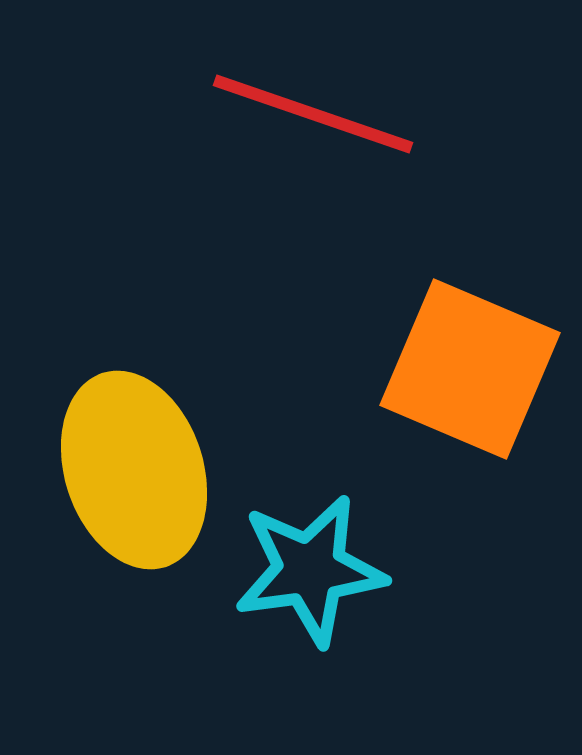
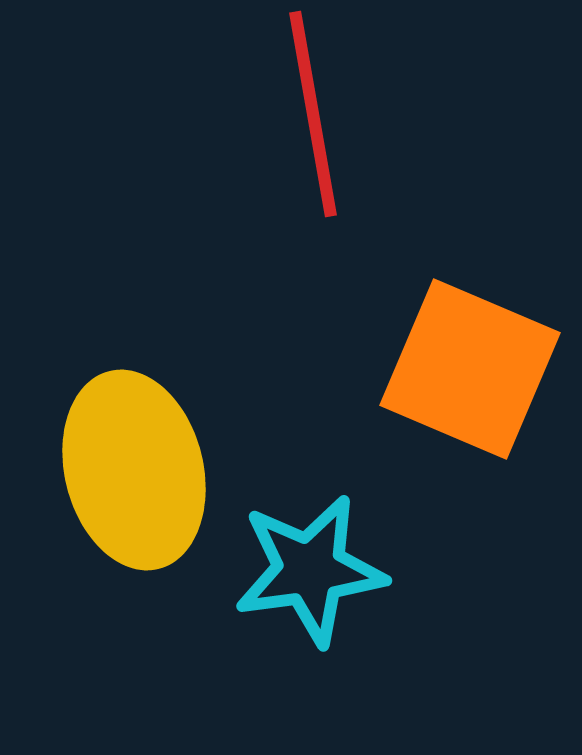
red line: rotated 61 degrees clockwise
yellow ellipse: rotated 4 degrees clockwise
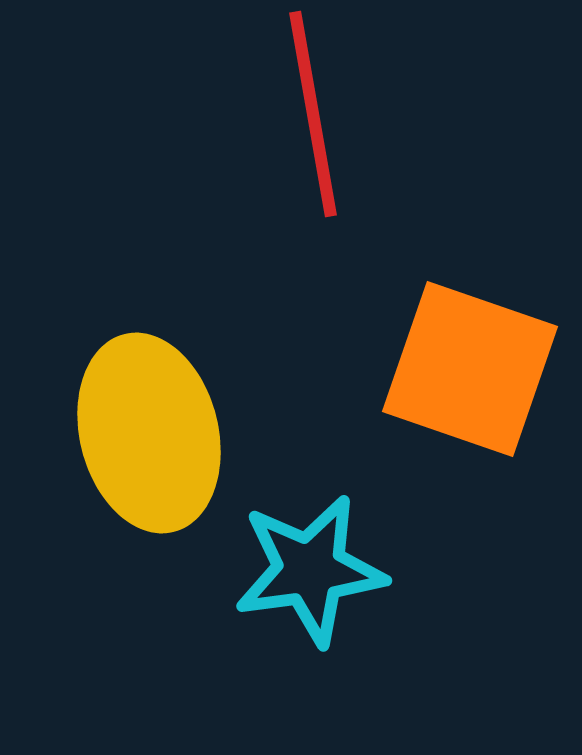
orange square: rotated 4 degrees counterclockwise
yellow ellipse: moved 15 px right, 37 px up
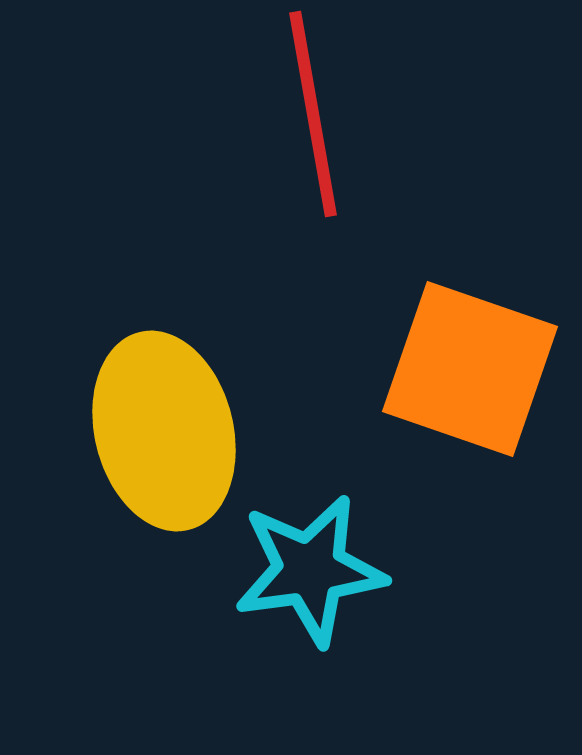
yellow ellipse: moved 15 px right, 2 px up
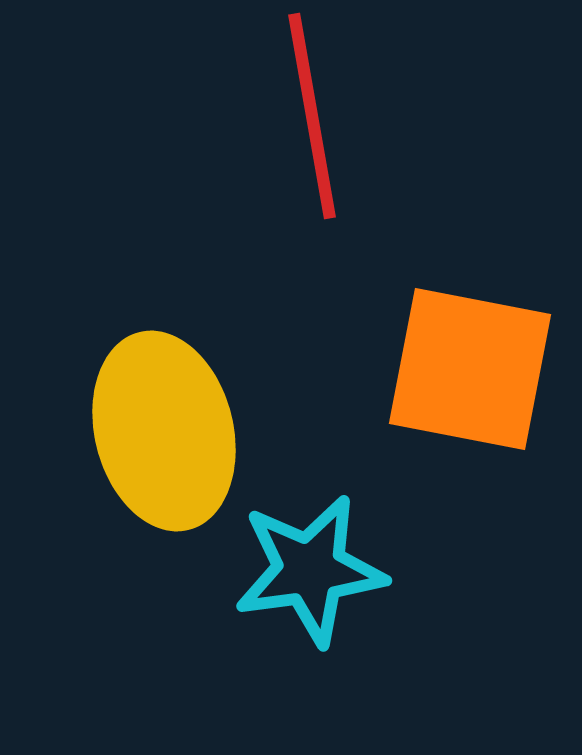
red line: moved 1 px left, 2 px down
orange square: rotated 8 degrees counterclockwise
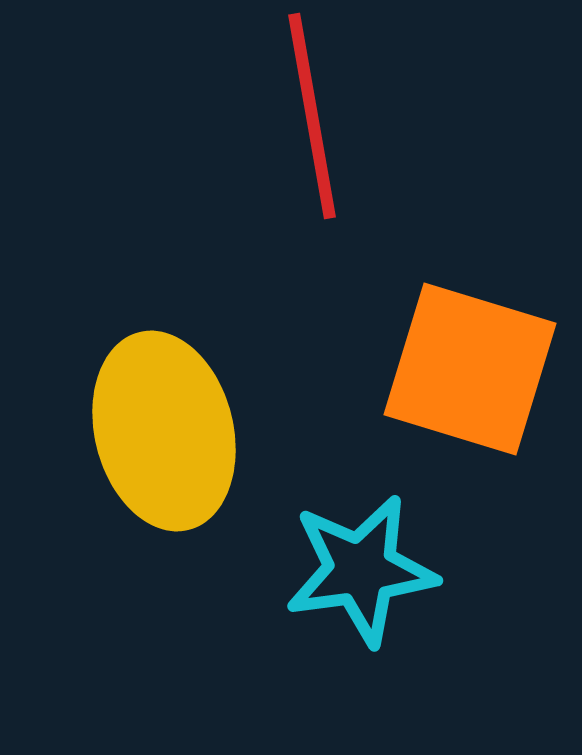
orange square: rotated 6 degrees clockwise
cyan star: moved 51 px right
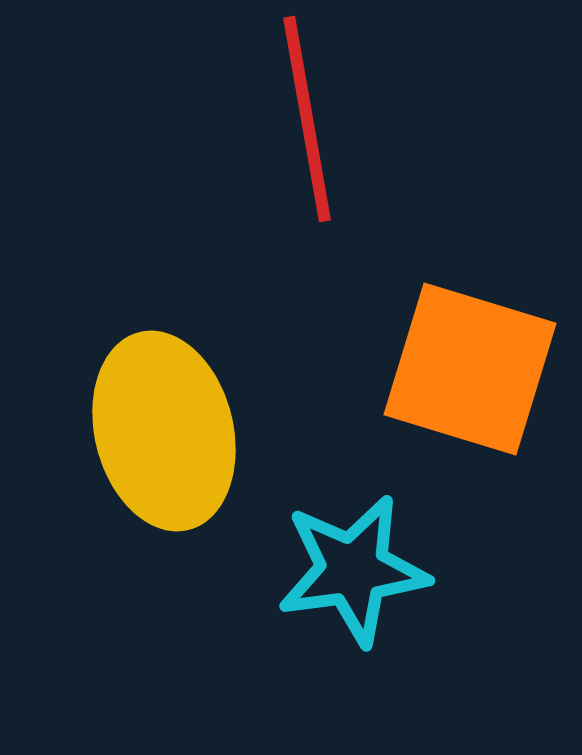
red line: moved 5 px left, 3 px down
cyan star: moved 8 px left
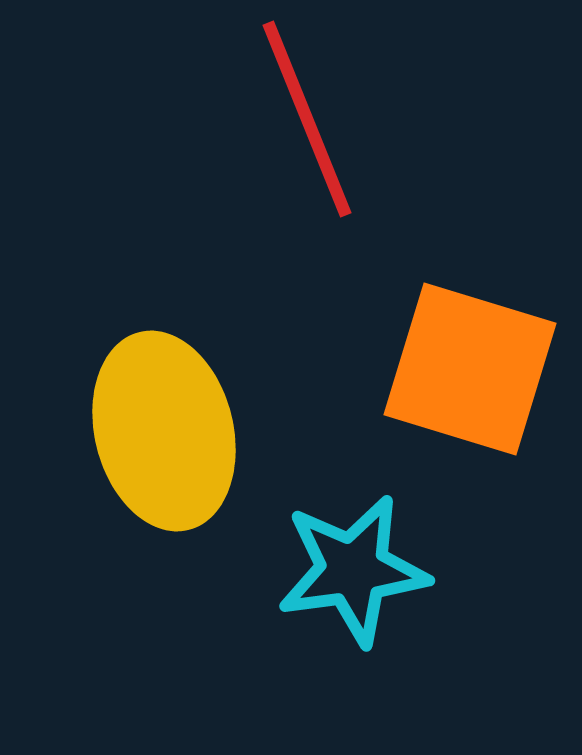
red line: rotated 12 degrees counterclockwise
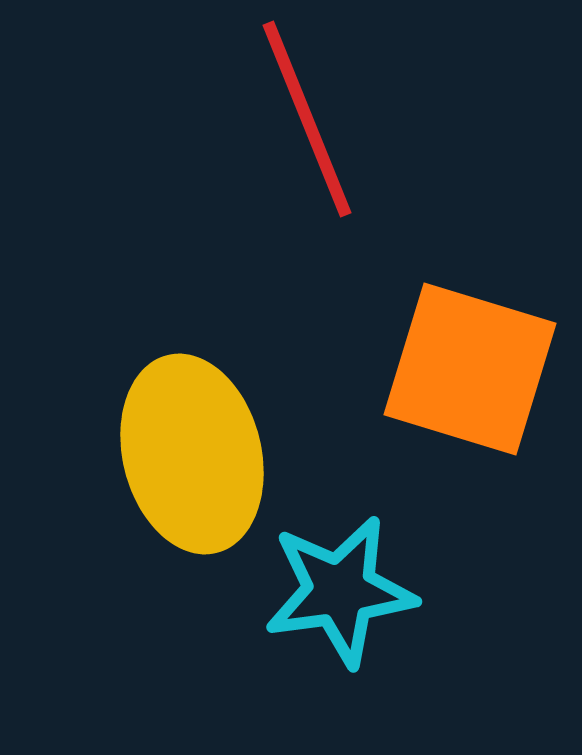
yellow ellipse: moved 28 px right, 23 px down
cyan star: moved 13 px left, 21 px down
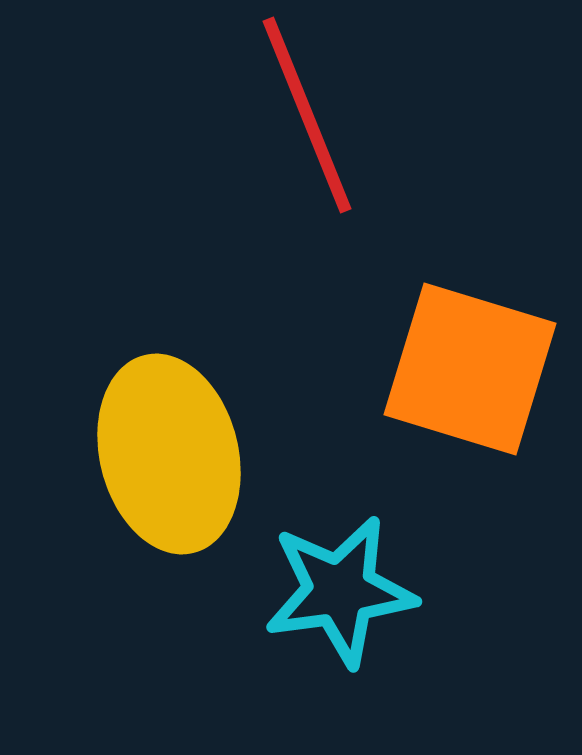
red line: moved 4 px up
yellow ellipse: moved 23 px left
